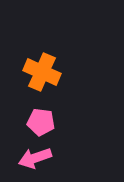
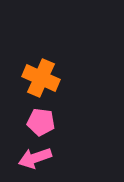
orange cross: moved 1 px left, 6 px down
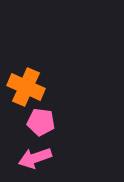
orange cross: moved 15 px left, 9 px down
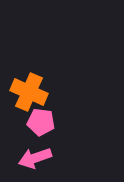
orange cross: moved 3 px right, 5 px down
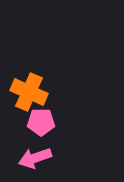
pink pentagon: rotated 8 degrees counterclockwise
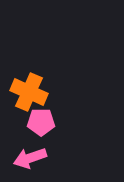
pink arrow: moved 5 px left
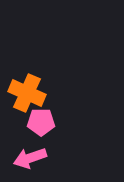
orange cross: moved 2 px left, 1 px down
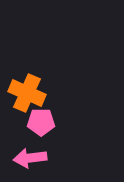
pink arrow: rotated 12 degrees clockwise
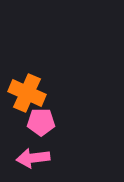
pink arrow: moved 3 px right
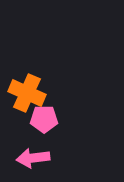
pink pentagon: moved 3 px right, 3 px up
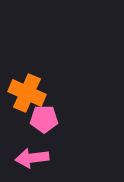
pink arrow: moved 1 px left
